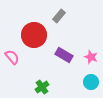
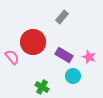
gray rectangle: moved 3 px right, 1 px down
red circle: moved 1 px left, 7 px down
pink star: moved 2 px left
cyan circle: moved 18 px left, 6 px up
green cross: rotated 24 degrees counterclockwise
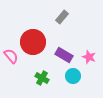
pink semicircle: moved 1 px left, 1 px up
green cross: moved 9 px up
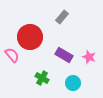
red circle: moved 3 px left, 5 px up
pink semicircle: moved 1 px right, 1 px up
cyan circle: moved 7 px down
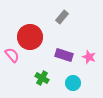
purple rectangle: rotated 12 degrees counterclockwise
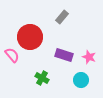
cyan circle: moved 8 px right, 3 px up
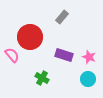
cyan circle: moved 7 px right, 1 px up
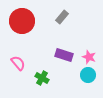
red circle: moved 8 px left, 16 px up
pink semicircle: moved 6 px right, 8 px down
cyan circle: moved 4 px up
